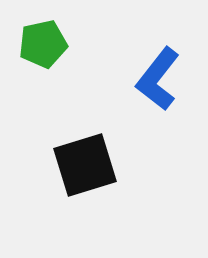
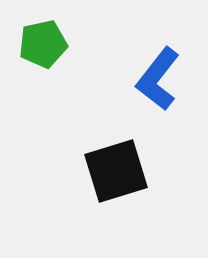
black square: moved 31 px right, 6 px down
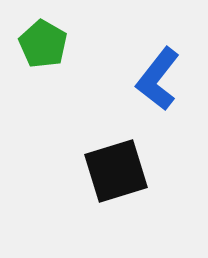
green pentagon: rotated 30 degrees counterclockwise
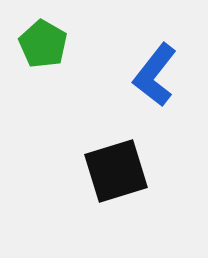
blue L-shape: moved 3 px left, 4 px up
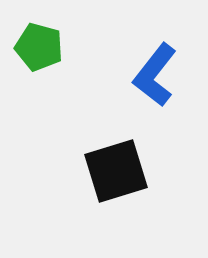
green pentagon: moved 4 px left, 3 px down; rotated 15 degrees counterclockwise
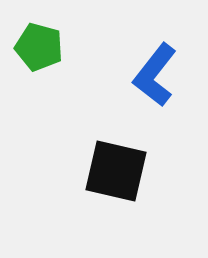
black square: rotated 30 degrees clockwise
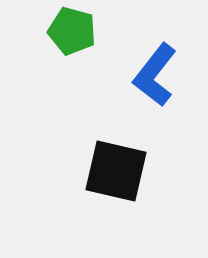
green pentagon: moved 33 px right, 16 px up
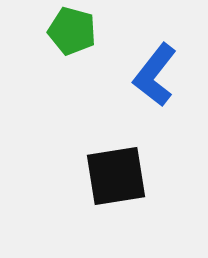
black square: moved 5 px down; rotated 22 degrees counterclockwise
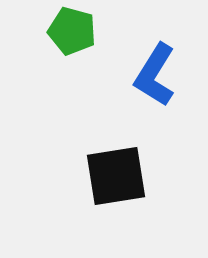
blue L-shape: rotated 6 degrees counterclockwise
